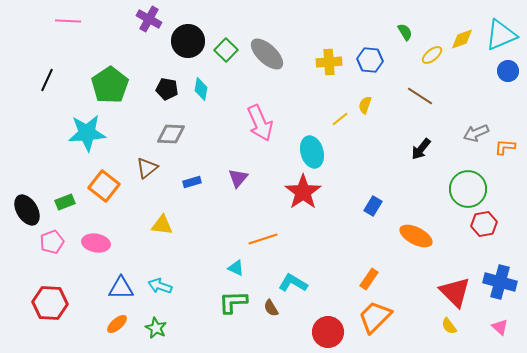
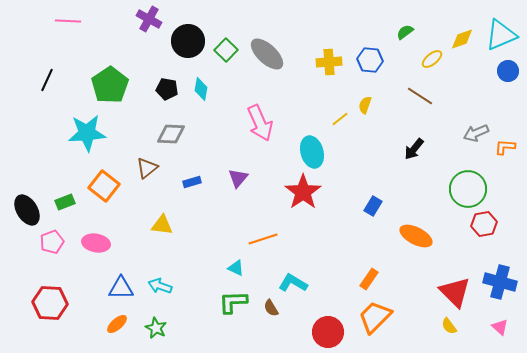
green semicircle at (405, 32): rotated 96 degrees counterclockwise
yellow ellipse at (432, 55): moved 4 px down
black arrow at (421, 149): moved 7 px left
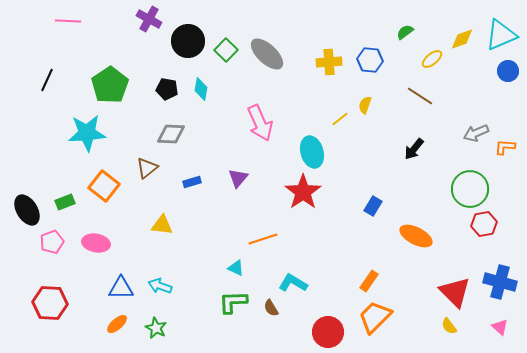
green circle at (468, 189): moved 2 px right
orange rectangle at (369, 279): moved 2 px down
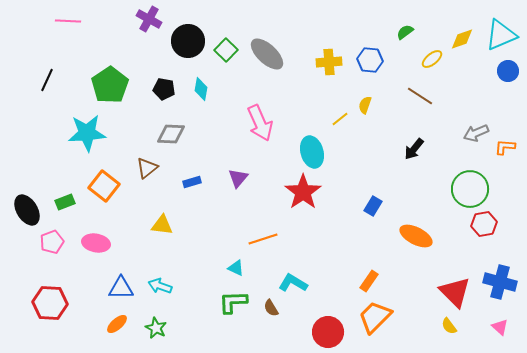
black pentagon at (167, 89): moved 3 px left
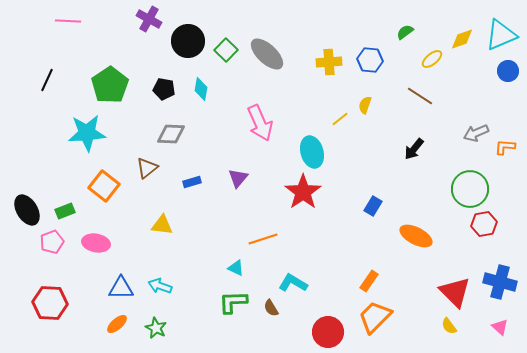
green rectangle at (65, 202): moved 9 px down
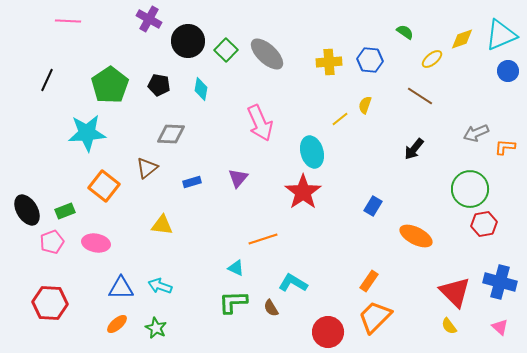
green semicircle at (405, 32): rotated 72 degrees clockwise
black pentagon at (164, 89): moved 5 px left, 4 px up
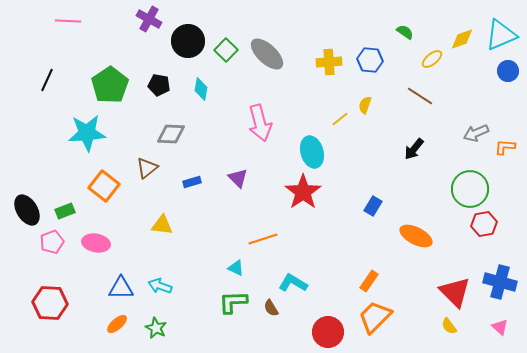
pink arrow at (260, 123): rotated 9 degrees clockwise
purple triangle at (238, 178): rotated 25 degrees counterclockwise
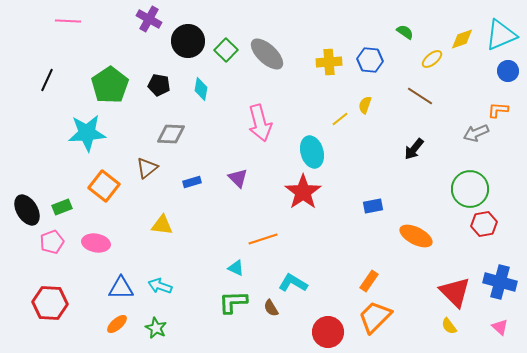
orange L-shape at (505, 147): moved 7 px left, 37 px up
blue rectangle at (373, 206): rotated 48 degrees clockwise
green rectangle at (65, 211): moved 3 px left, 4 px up
